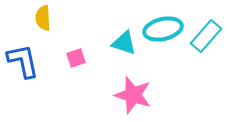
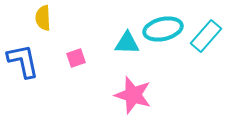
cyan triangle: moved 3 px right; rotated 16 degrees counterclockwise
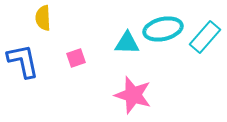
cyan rectangle: moved 1 px left, 1 px down
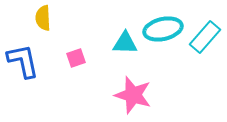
cyan triangle: moved 2 px left
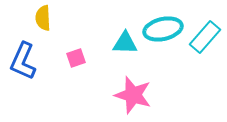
blue L-shape: rotated 144 degrees counterclockwise
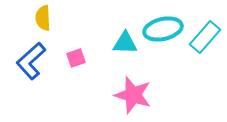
blue L-shape: moved 8 px right; rotated 24 degrees clockwise
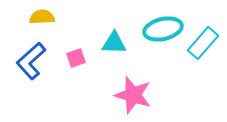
yellow semicircle: moved 1 px left, 1 px up; rotated 90 degrees clockwise
cyan rectangle: moved 2 px left, 6 px down
cyan triangle: moved 11 px left
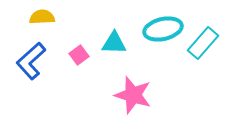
pink square: moved 3 px right, 3 px up; rotated 18 degrees counterclockwise
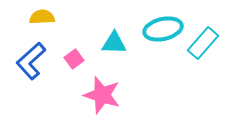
pink square: moved 5 px left, 4 px down
pink star: moved 31 px left
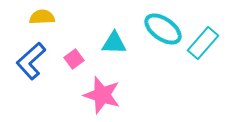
cyan ellipse: rotated 48 degrees clockwise
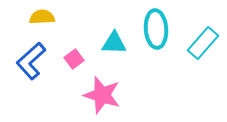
cyan ellipse: moved 7 px left; rotated 51 degrees clockwise
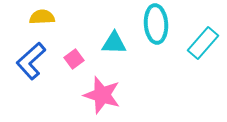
cyan ellipse: moved 5 px up
